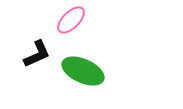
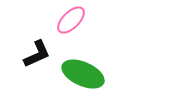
green ellipse: moved 3 px down
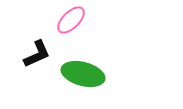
green ellipse: rotated 9 degrees counterclockwise
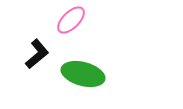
black L-shape: rotated 16 degrees counterclockwise
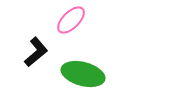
black L-shape: moved 1 px left, 2 px up
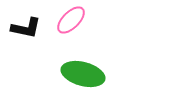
black L-shape: moved 10 px left, 24 px up; rotated 52 degrees clockwise
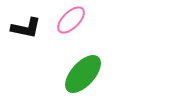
green ellipse: rotated 63 degrees counterclockwise
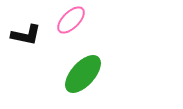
black L-shape: moved 7 px down
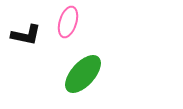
pink ellipse: moved 3 px left, 2 px down; rotated 28 degrees counterclockwise
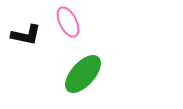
pink ellipse: rotated 44 degrees counterclockwise
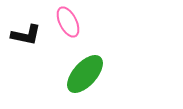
green ellipse: moved 2 px right
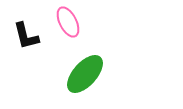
black L-shape: moved 1 px down; rotated 64 degrees clockwise
